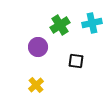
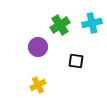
yellow cross: moved 2 px right; rotated 14 degrees clockwise
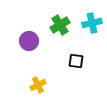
purple circle: moved 9 px left, 6 px up
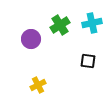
purple circle: moved 2 px right, 2 px up
black square: moved 12 px right
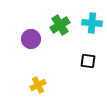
cyan cross: rotated 18 degrees clockwise
